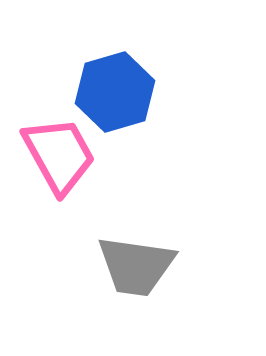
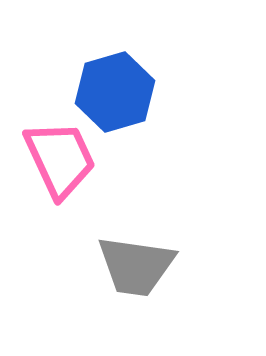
pink trapezoid: moved 1 px right, 4 px down; rotated 4 degrees clockwise
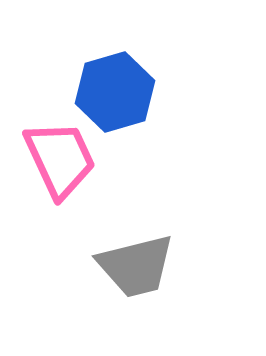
gray trapezoid: rotated 22 degrees counterclockwise
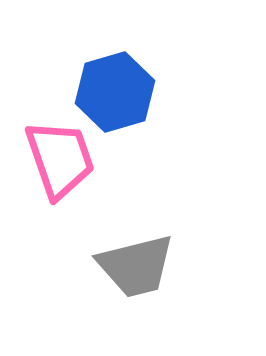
pink trapezoid: rotated 6 degrees clockwise
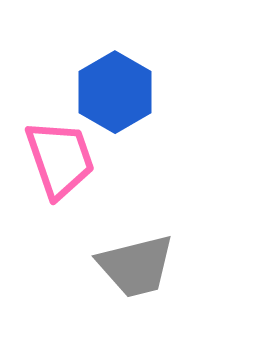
blue hexagon: rotated 14 degrees counterclockwise
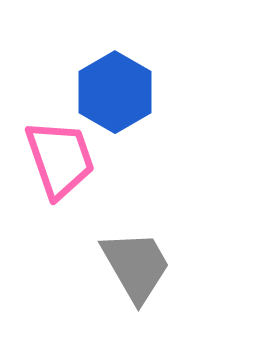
gray trapezoid: rotated 106 degrees counterclockwise
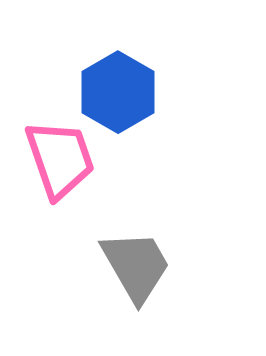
blue hexagon: moved 3 px right
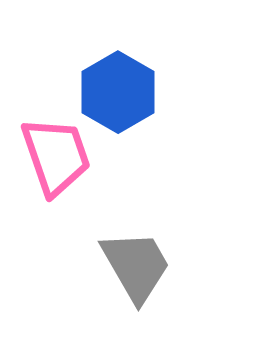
pink trapezoid: moved 4 px left, 3 px up
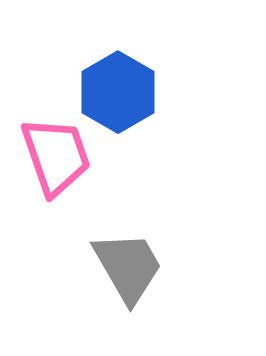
gray trapezoid: moved 8 px left, 1 px down
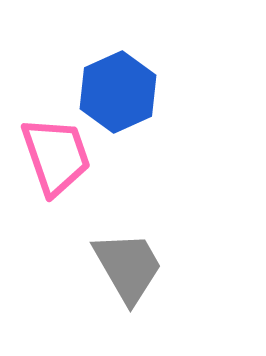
blue hexagon: rotated 6 degrees clockwise
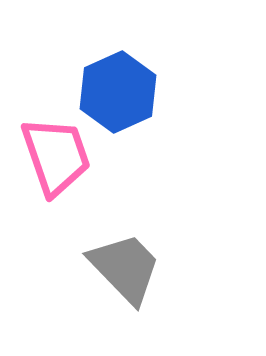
gray trapezoid: moved 3 px left, 1 px down; rotated 14 degrees counterclockwise
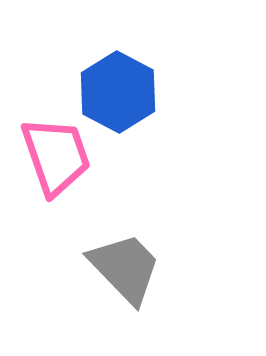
blue hexagon: rotated 8 degrees counterclockwise
